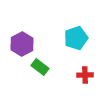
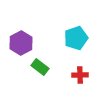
purple hexagon: moved 1 px left, 1 px up
red cross: moved 5 px left
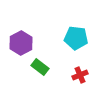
cyan pentagon: rotated 25 degrees clockwise
red cross: rotated 21 degrees counterclockwise
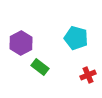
cyan pentagon: rotated 10 degrees clockwise
red cross: moved 8 px right
